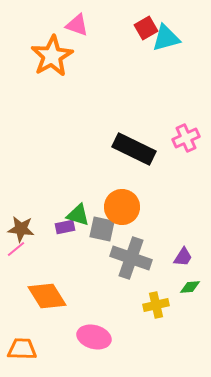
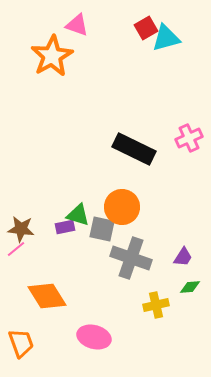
pink cross: moved 3 px right
orange trapezoid: moved 1 px left, 6 px up; rotated 68 degrees clockwise
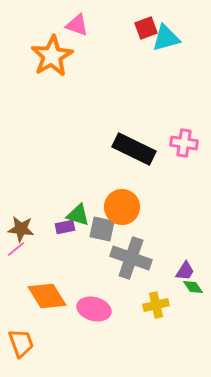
red square: rotated 10 degrees clockwise
pink cross: moved 5 px left, 5 px down; rotated 32 degrees clockwise
purple trapezoid: moved 2 px right, 14 px down
green diamond: moved 3 px right; rotated 60 degrees clockwise
pink ellipse: moved 28 px up
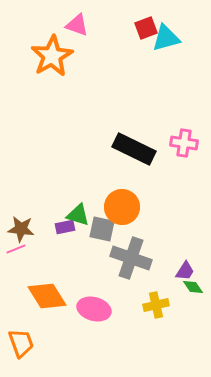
pink line: rotated 18 degrees clockwise
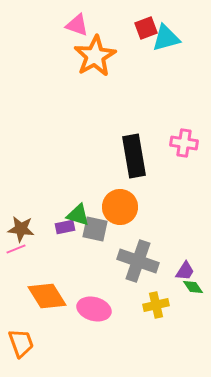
orange star: moved 43 px right
black rectangle: moved 7 px down; rotated 54 degrees clockwise
orange circle: moved 2 px left
gray square: moved 7 px left
gray cross: moved 7 px right, 3 px down
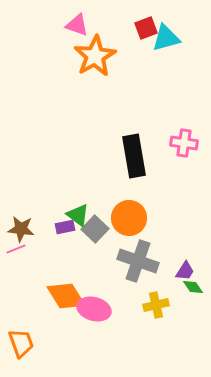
orange circle: moved 9 px right, 11 px down
green triangle: rotated 20 degrees clockwise
gray square: rotated 32 degrees clockwise
orange diamond: moved 19 px right
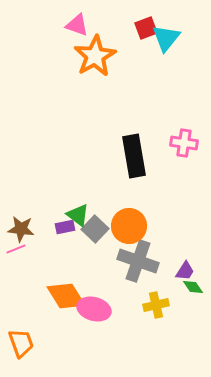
cyan triangle: rotated 36 degrees counterclockwise
orange circle: moved 8 px down
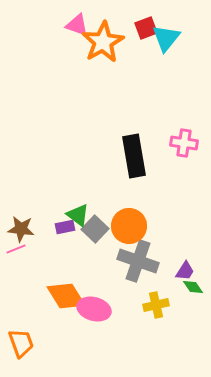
orange star: moved 8 px right, 14 px up
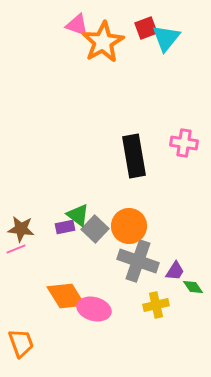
purple trapezoid: moved 10 px left
